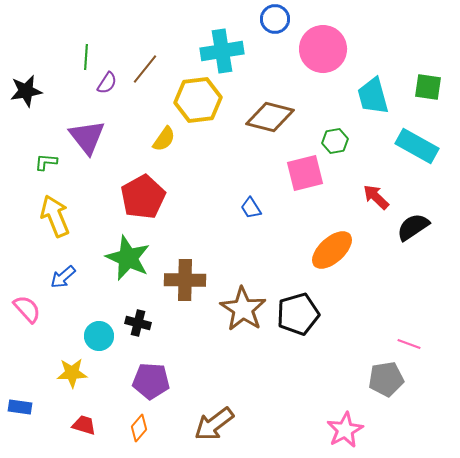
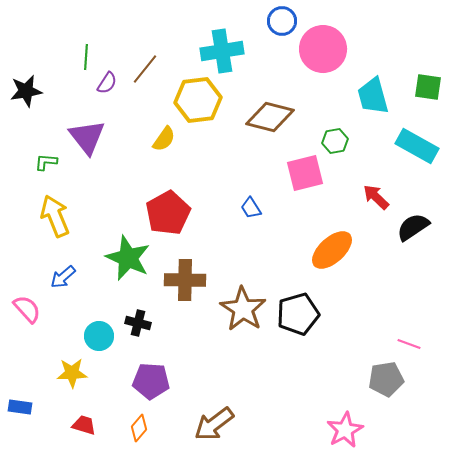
blue circle: moved 7 px right, 2 px down
red pentagon: moved 25 px right, 16 px down
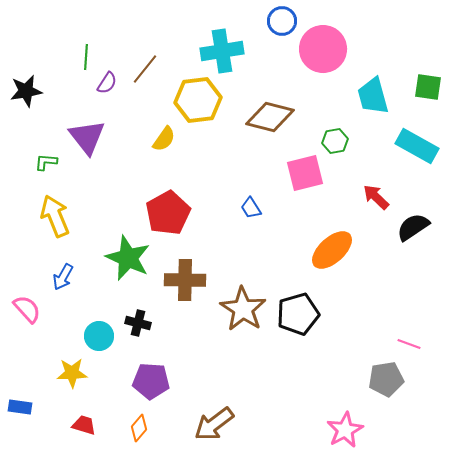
blue arrow: rotated 20 degrees counterclockwise
